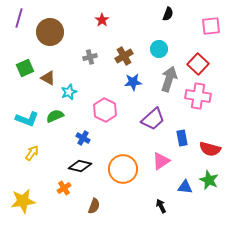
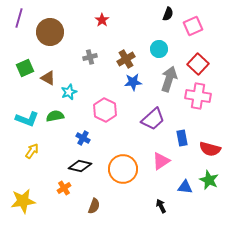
pink square: moved 18 px left; rotated 18 degrees counterclockwise
brown cross: moved 2 px right, 3 px down
green semicircle: rotated 12 degrees clockwise
yellow arrow: moved 2 px up
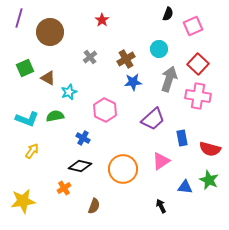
gray cross: rotated 24 degrees counterclockwise
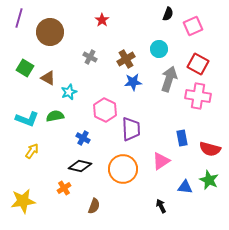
gray cross: rotated 24 degrees counterclockwise
red square: rotated 15 degrees counterclockwise
green square: rotated 36 degrees counterclockwise
purple trapezoid: moved 22 px left, 10 px down; rotated 50 degrees counterclockwise
